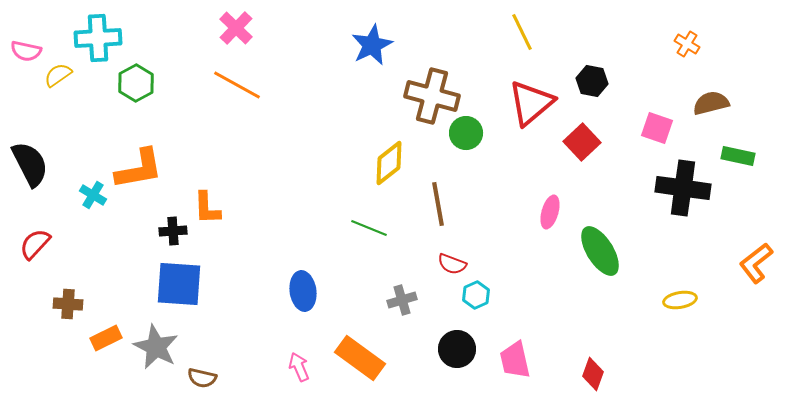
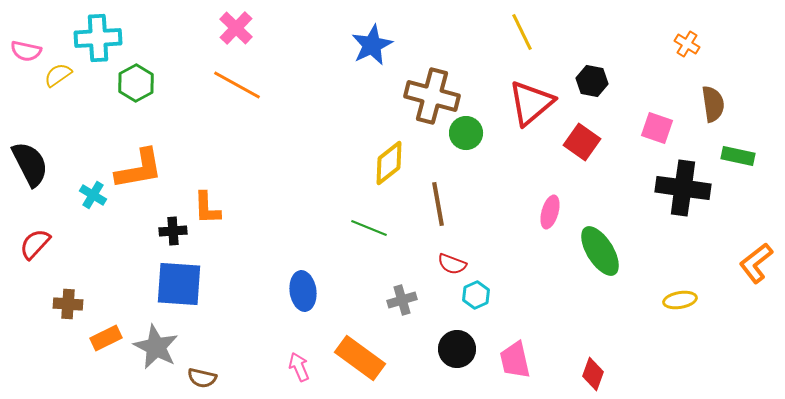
brown semicircle at (711, 103): moved 2 px right, 1 px down; rotated 96 degrees clockwise
red square at (582, 142): rotated 12 degrees counterclockwise
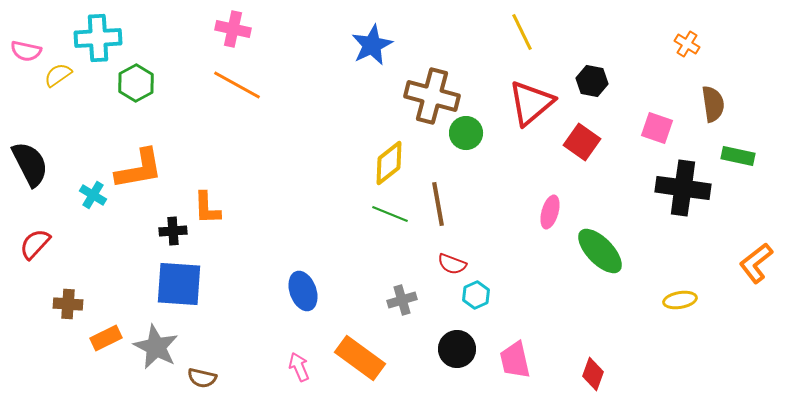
pink cross at (236, 28): moved 3 px left, 1 px down; rotated 32 degrees counterclockwise
green line at (369, 228): moved 21 px right, 14 px up
green ellipse at (600, 251): rotated 12 degrees counterclockwise
blue ellipse at (303, 291): rotated 12 degrees counterclockwise
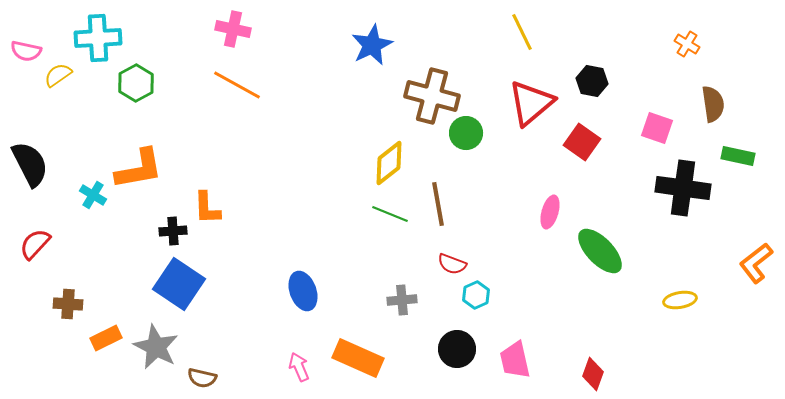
blue square at (179, 284): rotated 30 degrees clockwise
gray cross at (402, 300): rotated 12 degrees clockwise
orange rectangle at (360, 358): moved 2 px left; rotated 12 degrees counterclockwise
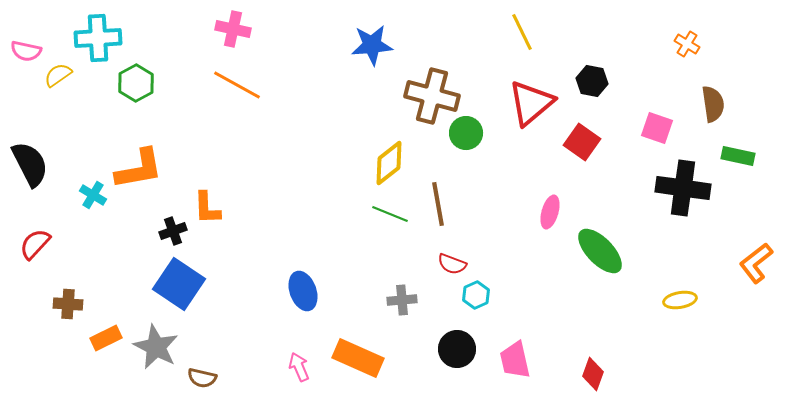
blue star at (372, 45): rotated 21 degrees clockwise
black cross at (173, 231): rotated 16 degrees counterclockwise
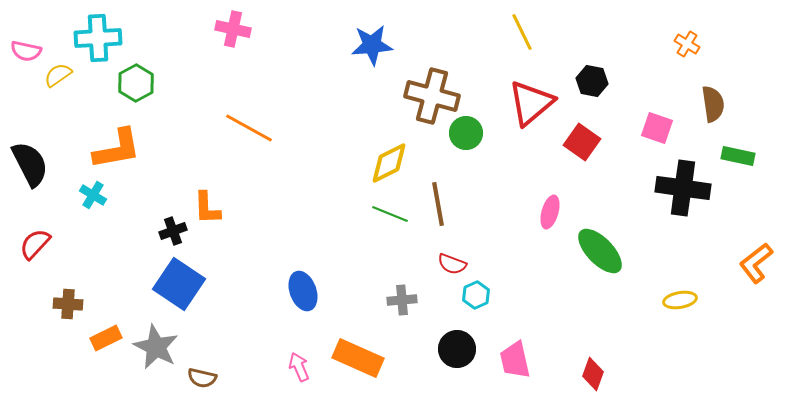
orange line at (237, 85): moved 12 px right, 43 px down
yellow diamond at (389, 163): rotated 12 degrees clockwise
orange L-shape at (139, 169): moved 22 px left, 20 px up
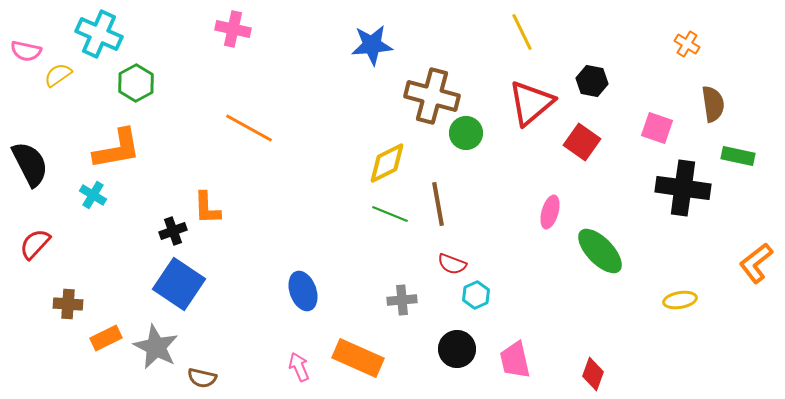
cyan cross at (98, 38): moved 1 px right, 4 px up; rotated 27 degrees clockwise
yellow diamond at (389, 163): moved 2 px left
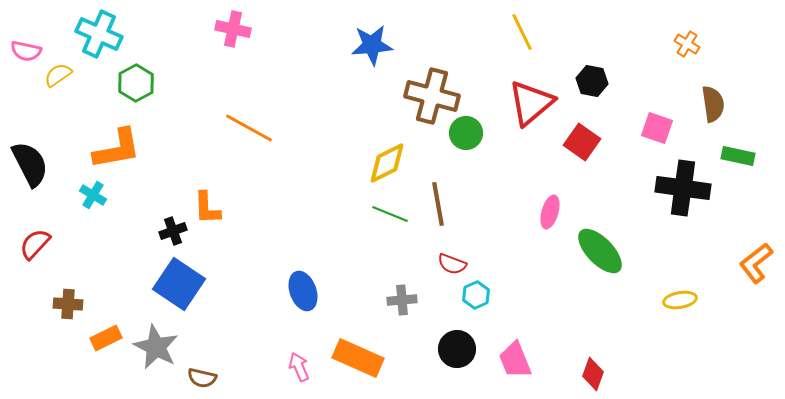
pink trapezoid at (515, 360): rotated 9 degrees counterclockwise
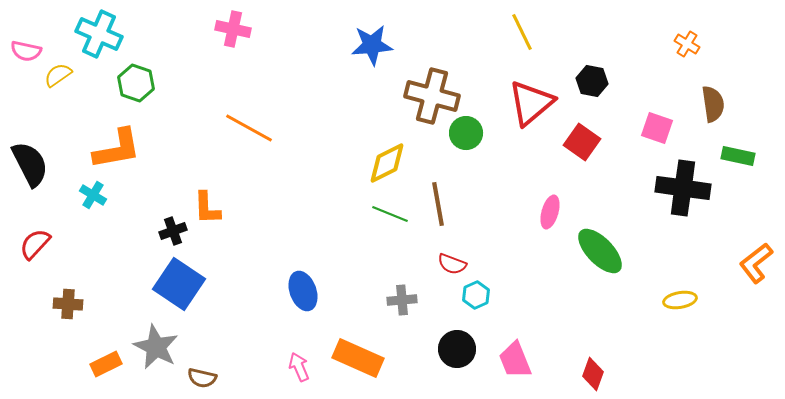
green hexagon at (136, 83): rotated 12 degrees counterclockwise
orange rectangle at (106, 338): moved 26 px down
